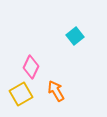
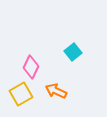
cyan square: moved 2 px left, 16 px down
orange arrow: rotated 35 degrees counterclockwise
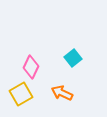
cyan square: moved 6 px down
orange arrow: moved 6 px right, 2 px down
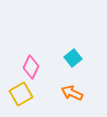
orange arrow: moved 10 px right
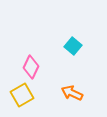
cyan square: moved 12 px up; rotated 12 degrees counterclockwise
yellow square: moved 1 px right, 1 px down
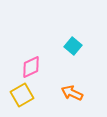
pink diamond: rotated 40 degrees clockwise
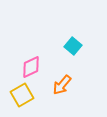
orange arrow: moved 10 px left, 8 px up; rotated 75 degrees counterclockwise
